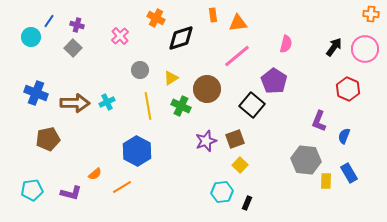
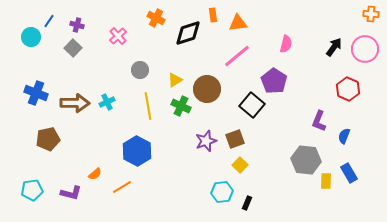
pink cross at (120, 36): moved 2 px left
black diamond at (181, 38): moved 7 px right, 5 px up
yellow triangle at (171, 78): moved 4 px right, 2 px down
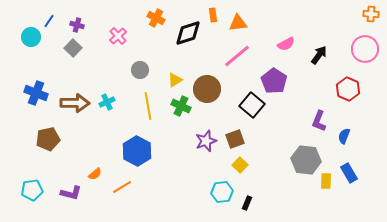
pink semicircle at (286, 44): rotated 48 degrees clockwise
black arrow at (334, 47): moved 15 px left, 8 px down
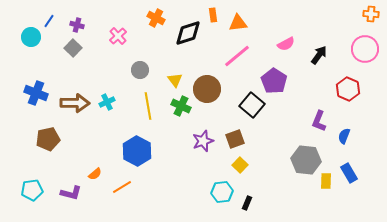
yellow triangle at (175, 80): rotated 35 degrees counterclockwise
purple star at (206, 141): moved 3 px left
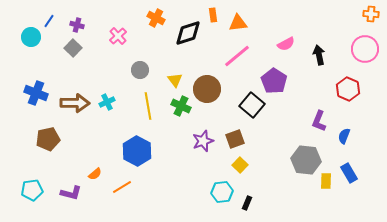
black arrow at (319, 55): rotated 48 degrees counterclockwise
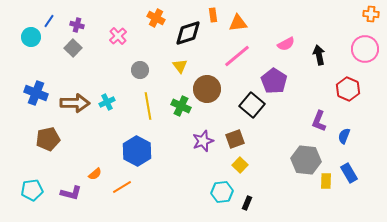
yellow triangle at (175, 80): moved 5 px right, 14 px up
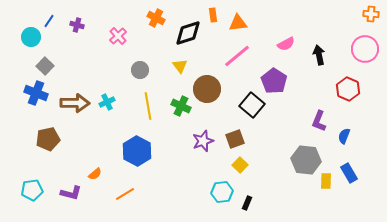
gray square at (73, 48): moved 28 px left, 18 px down
orange line at (122, 187): moved 3 px right, 7 px down
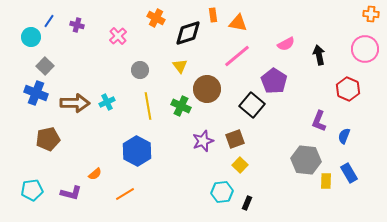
orange triangle at (238, 23): rotated 18 degrees clockwise
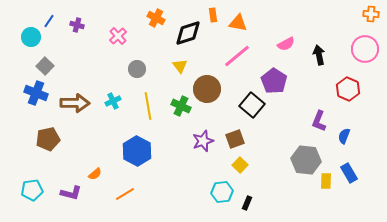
gray circle at (140, 70): moved 3 px left, 1 px up
cyan cross at (107, 102): moved 6 px right, 1 px up
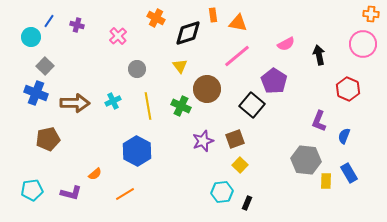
pink circle at (365, 49): moved 2 px left, 5 px up
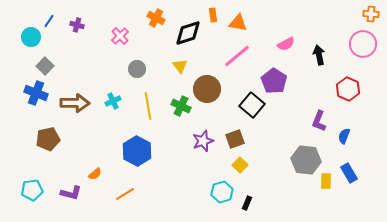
pink cross at (118, 36): moved 2 px right
cyan hexagon at (222, 192): rotated 10 degrees counterclockwise
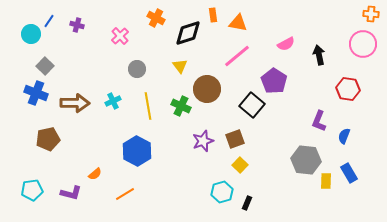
cyan circle at (31, 37): moved 3 px up
red hexagon at (348, 89): rotated 15 degrees counterclockwise
